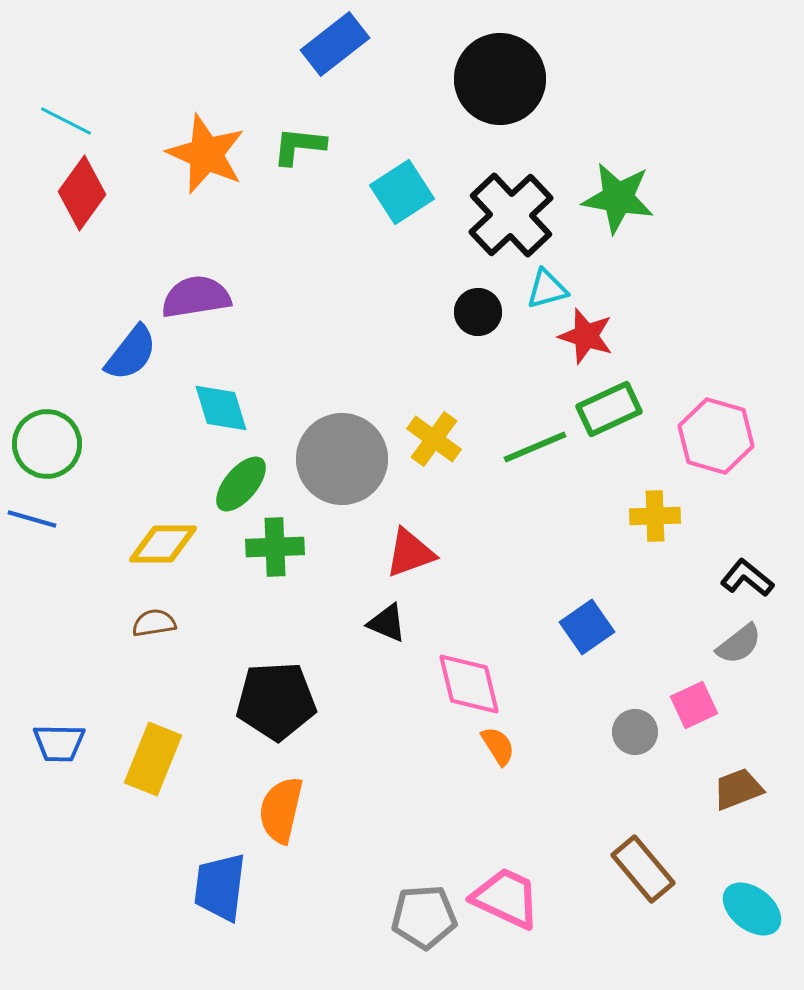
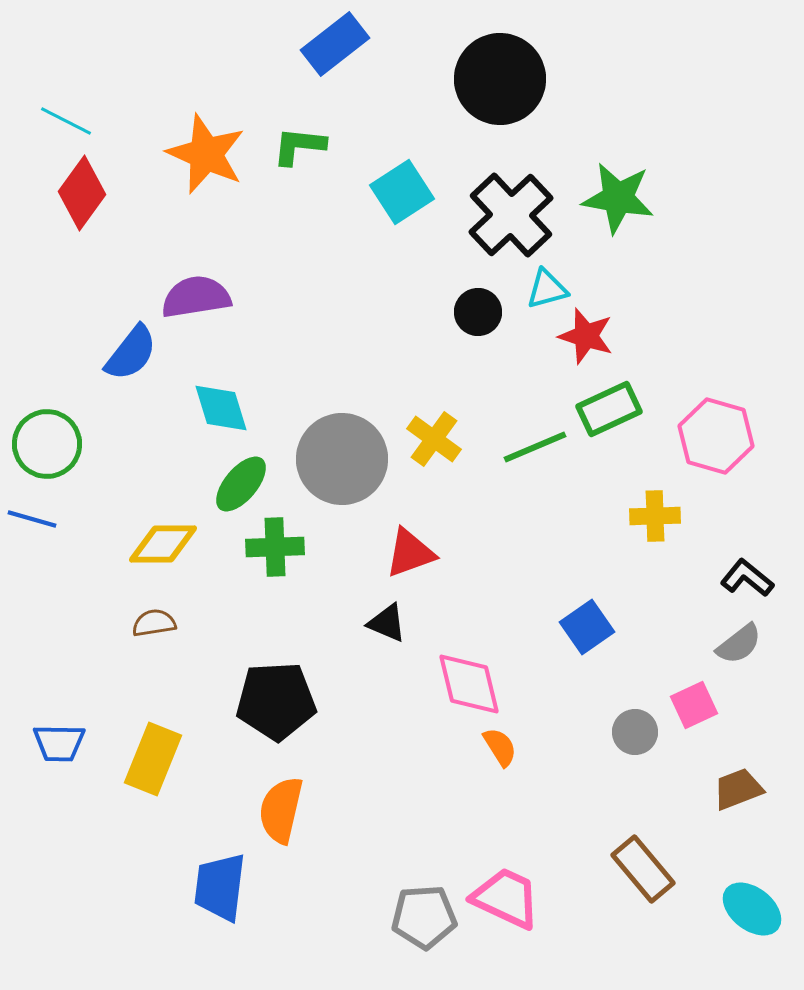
orange semicircle at (498, 746): moved 2 px right, 1 px down
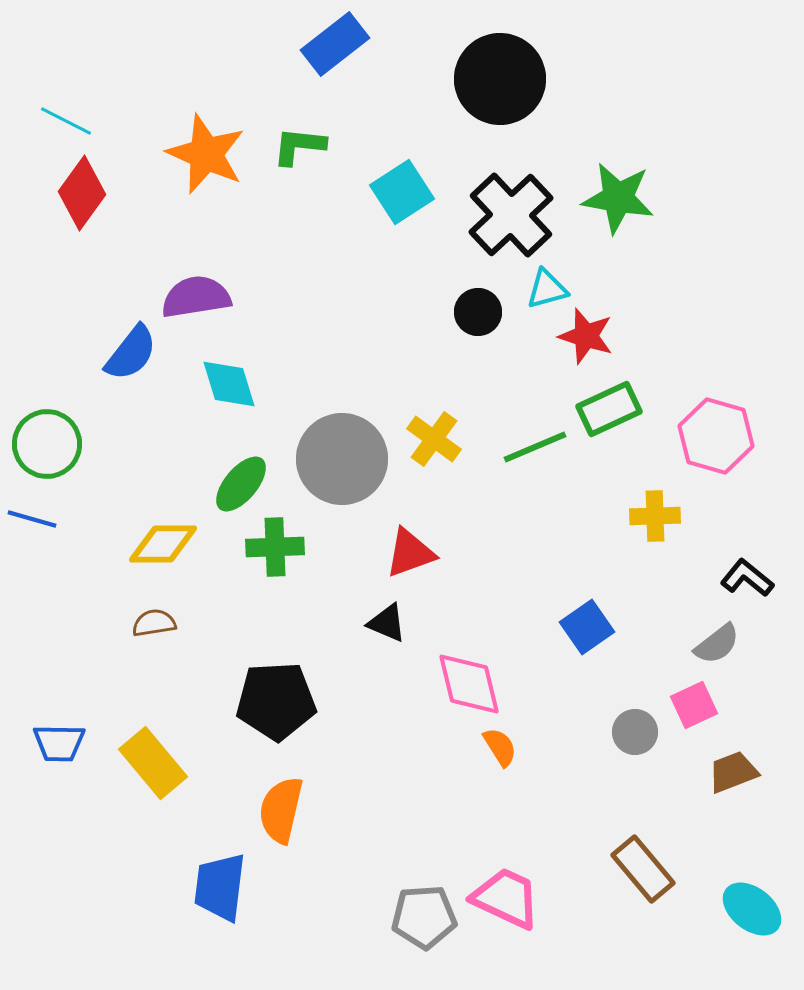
cyan diamond at (221, 408): moved 8 px right, 24 px up
gray semicircle at (739, 644): moved 22 px left
yellow rectangle at (153, 759): moved 4 px down; rotated 62 degrees counterclockwise
brown trapezoid at (738, 789): moved 5 px left, 17 px up
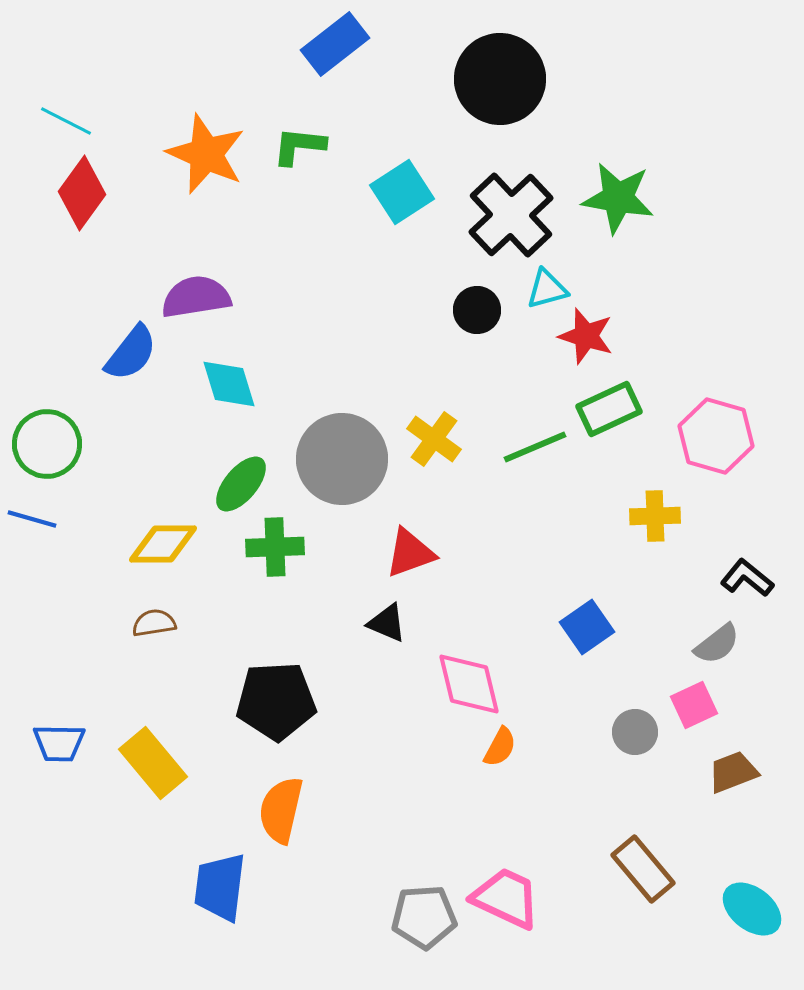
black circle at (478, 312): moved 1 px left, 2 px up
orange semicircle at (500, 747): rotated 60 degrees clockwise
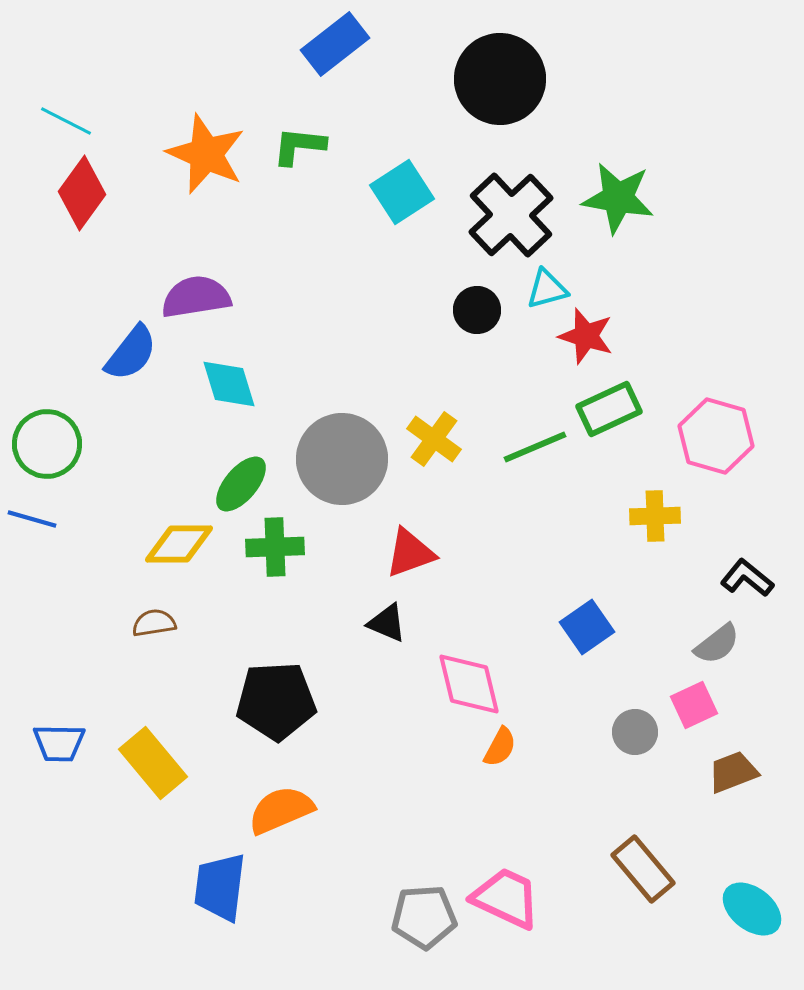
yellow diamond at (163, 544): moved 16 px right
orange semicircle at (281, 810): rotated 54 degrees clockwise
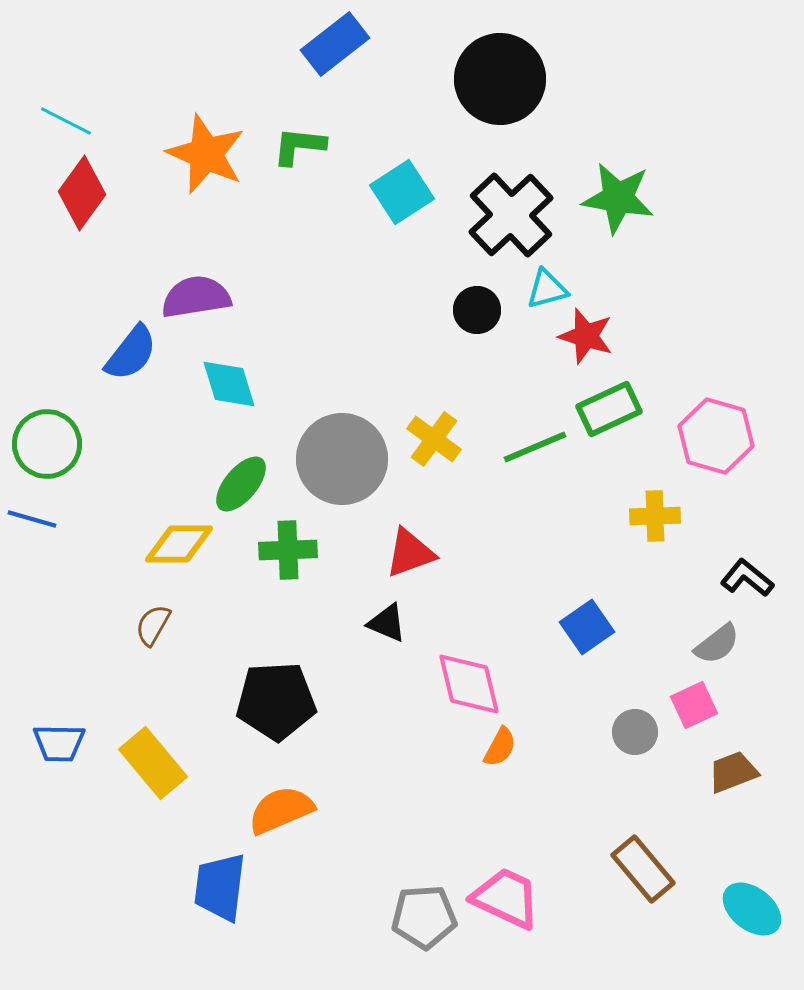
green cross at (275, 547): moved 13 px right, 3 px down
brown semicircle at (154, 623): moved 1 px left, 2 px down; rotated 51 degrees counterclockwise
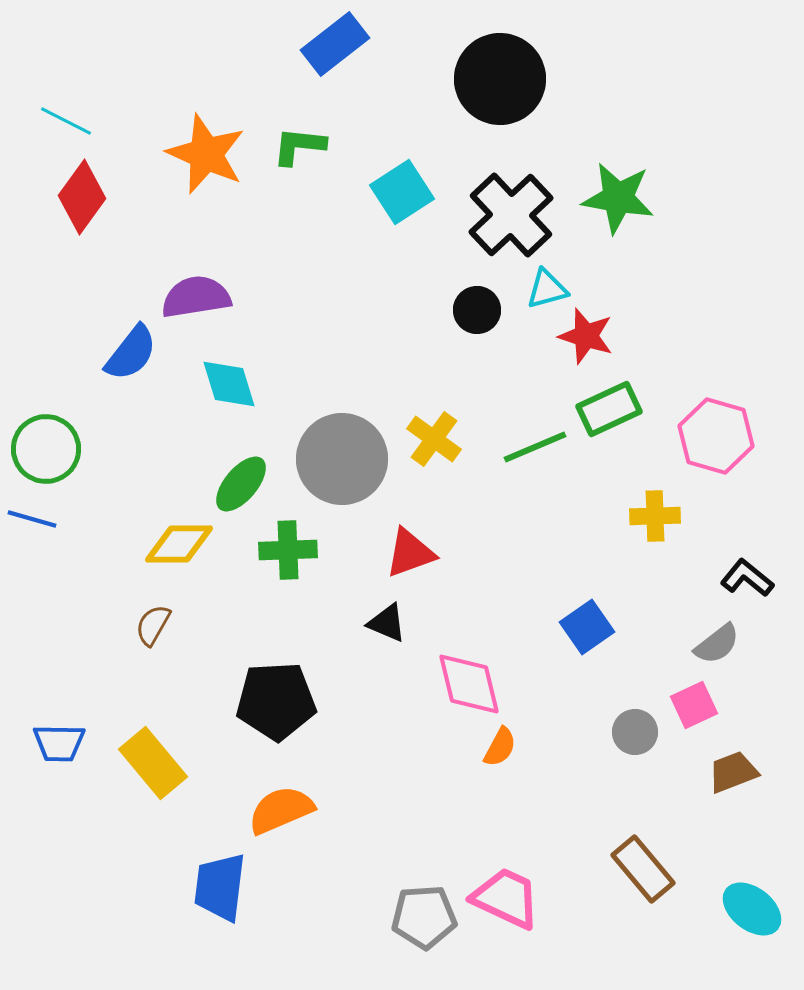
red diamond at (82, 193): moved 4 px down
green circle at (47, 444): moved 1 px left, 5 px down
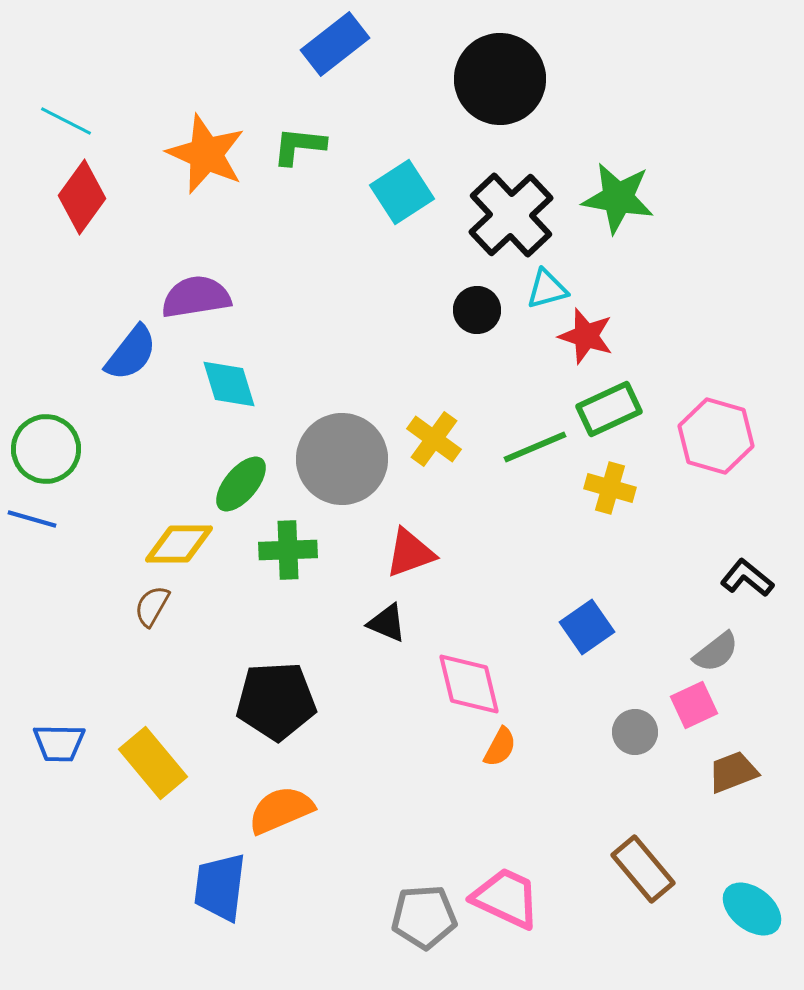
yellow cross at (655, 516): moved 45 px left, 28 px up; rotated 18 degrees clockwise
brown semicircle at (153, 625): moved 1 px left, 19 px up
gray semicircle at (717, 644): moved 1 px left, 8 px down
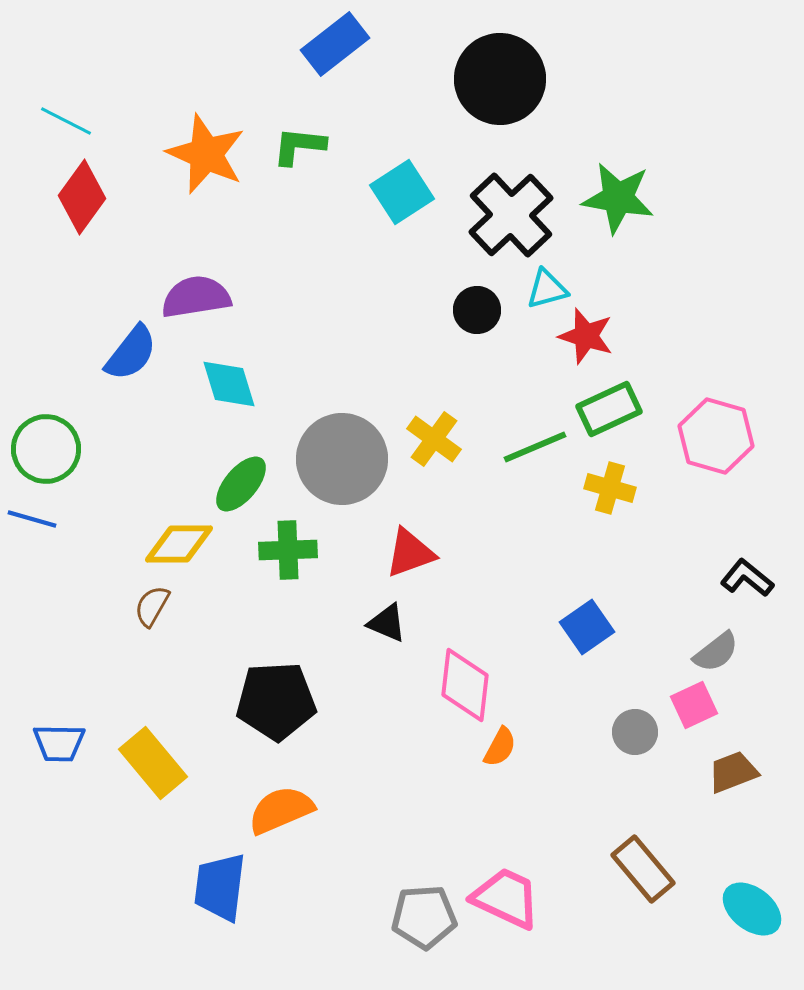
pink diamond at (469, 684): moved 4 px left, 1 px down; rotated 20 degrees clockwise
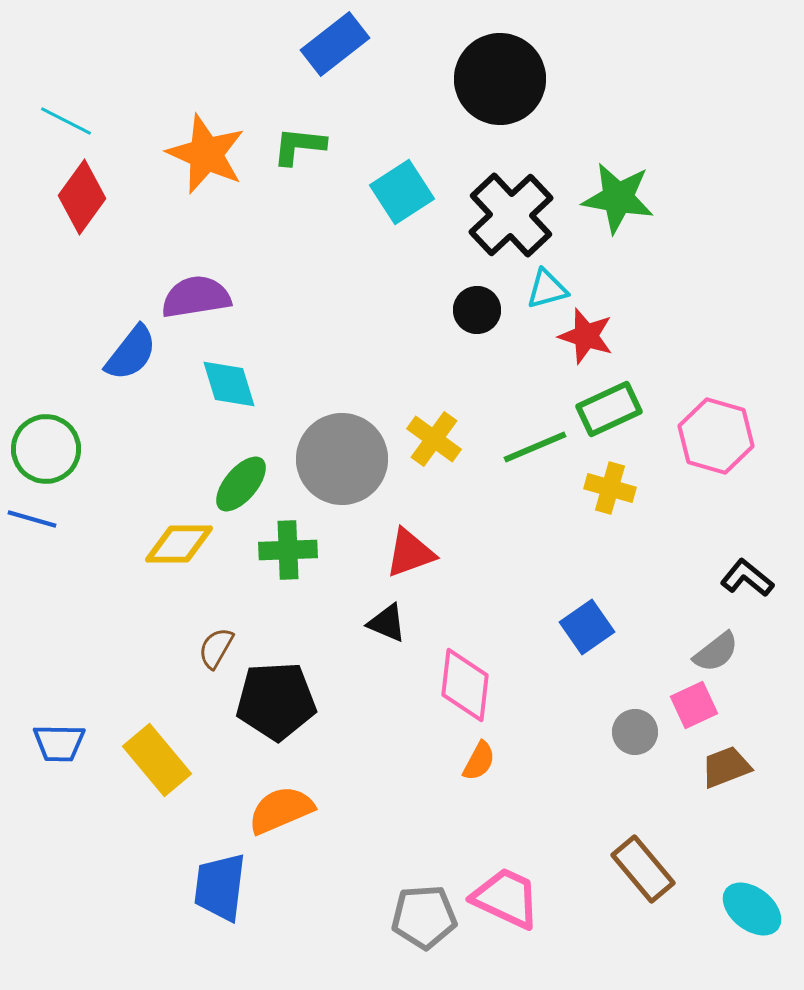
brown semicircle at (152, 606): moved 64 px right, 42 px down
orange semicircle at (500, 747): moved 21 px left, 14 px down
yellow rectangle at (153, 763): moved 4 px right, 3 px up
brown trapezoid at (733, 772): moved 7 px left, 5 px up
